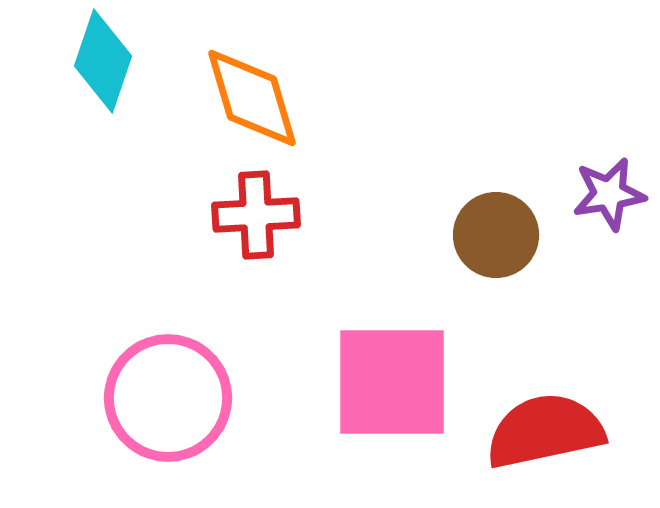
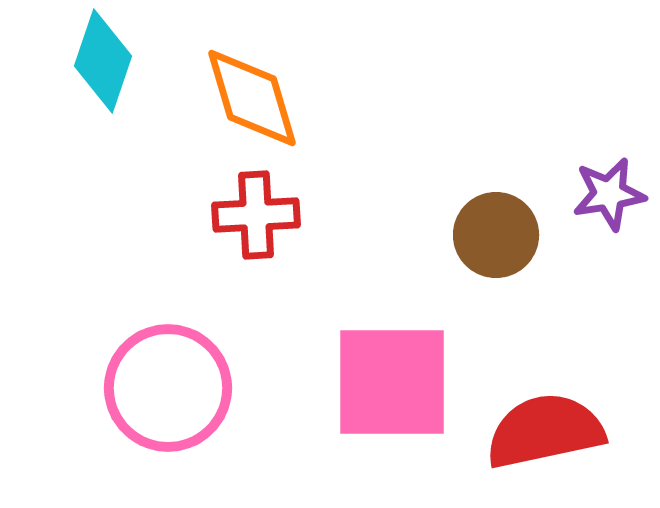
pink circle: moved 10 px up
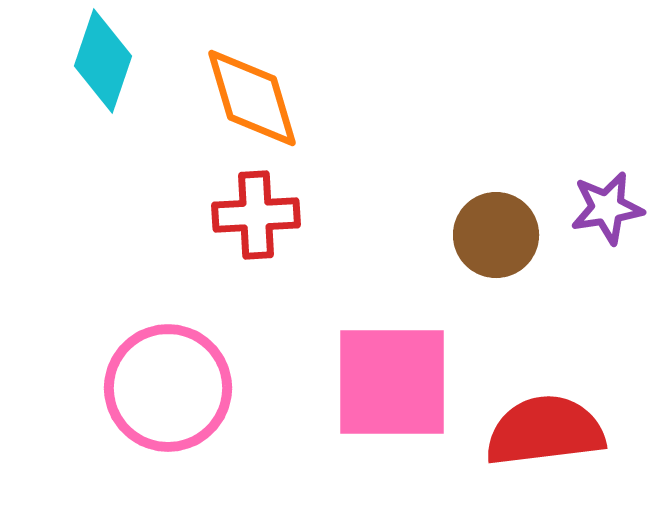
purple star: moved 2 px left, 14 px down
red semicircle: rotated 5 degrees clockwise
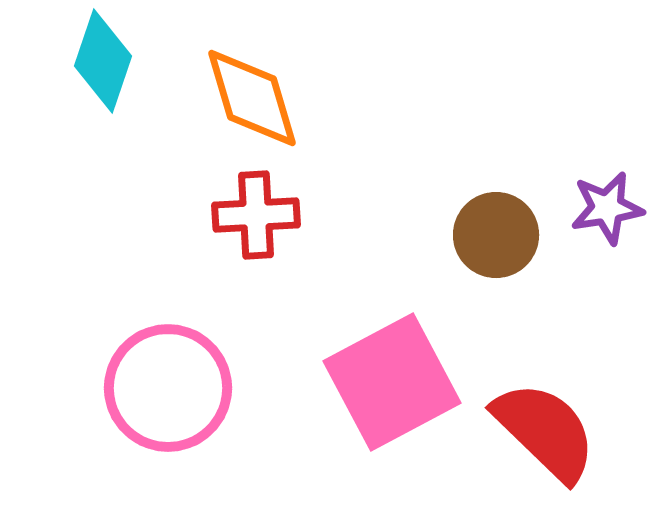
pink square: rotated 28 degrees counterclockwise
red semicircle: rotated 51 degrees clockwise
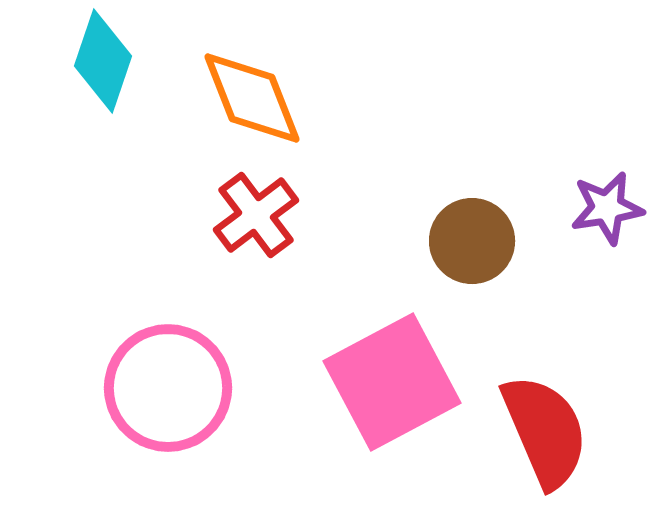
orange diamond: rotated 5 degrees counterclockwise
red cross: rotated 34 degrees counterclockwise
brown circle: moved 24 px left, 6 px down
red semicircle: rotated 23 degrees clockwise
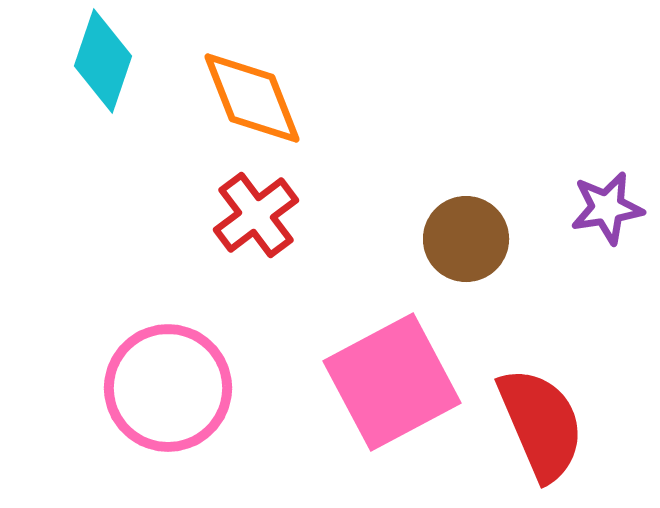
brown circle: moved 6 px left, 2 px up
red semicircle: moved 4 px left, 7 px up
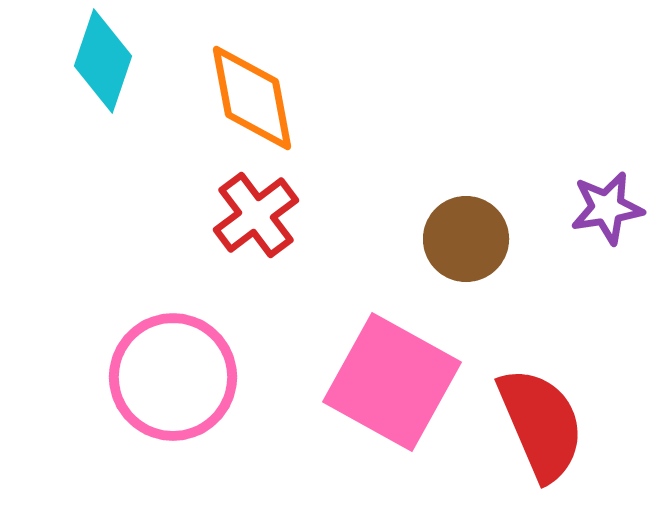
orange diamond: rotated 11 degrees clockwise
pink square: rotated 33 degrees counterclockwise
pink circle: moved 5 px right, 11 px up
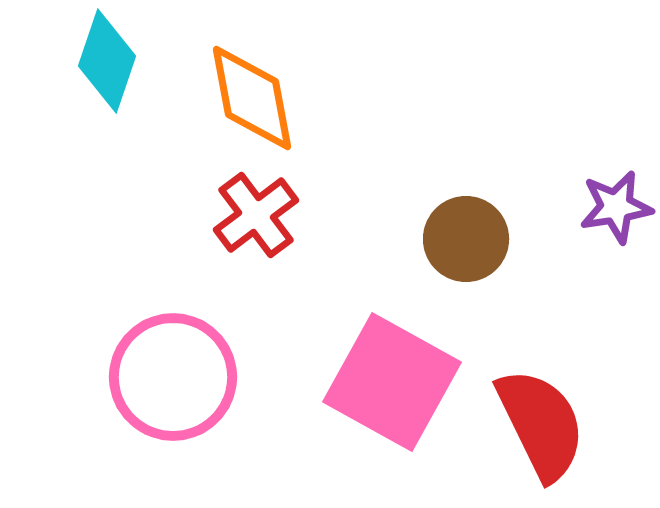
cyan diamond: moved 4 px right
purple star: moved 9 px right, 1 px up
red semicircle: rotated 3 degrees counterclockwise
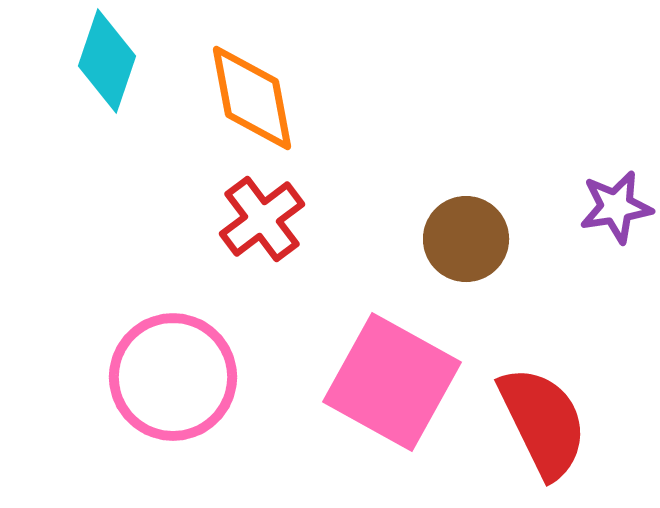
red cross: moved 6 px right, 4 px down
red semicircle: moved 2 px right, 2 px up
